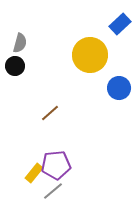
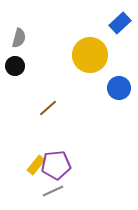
blue rectangle: moved 1 px up
gray semicircle: moved 1 px left, 5 px up
brown line: moved 2 px left, 5 px up
yellow rectangle: moved 2 px right, 8 px up
gray line: rotated 15 degrees clockwise
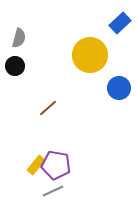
purple pentagon: rotated 16 degrees clockwise
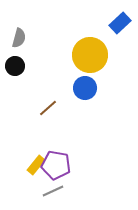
blue circle: moved 34 px left
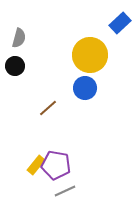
gray line: moved 12 px right
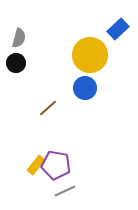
blue rectangle: moved 2 px left, 6 px down
black circle: moved 1 px right, 3 px up
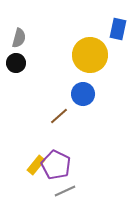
blue rectangle: rotated 35 degrees counterclockwise
blue circle: moved 2 px left, 6 px down
brown line: moved 11 px right, 8 px down
purple pentagon: rotated 16 degrees clockwise
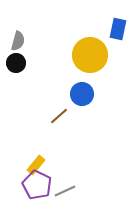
gray semicircle: moved 1 px left, 3 px down
blue circle: moved 1 px left
purple pentagon: moved 19 px left, 20 px down
